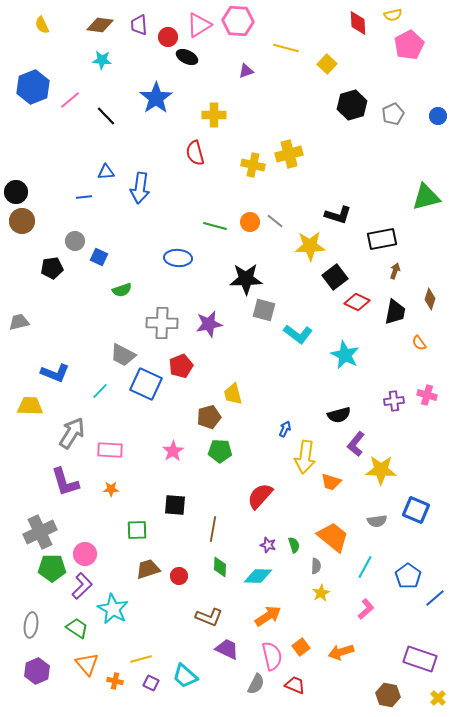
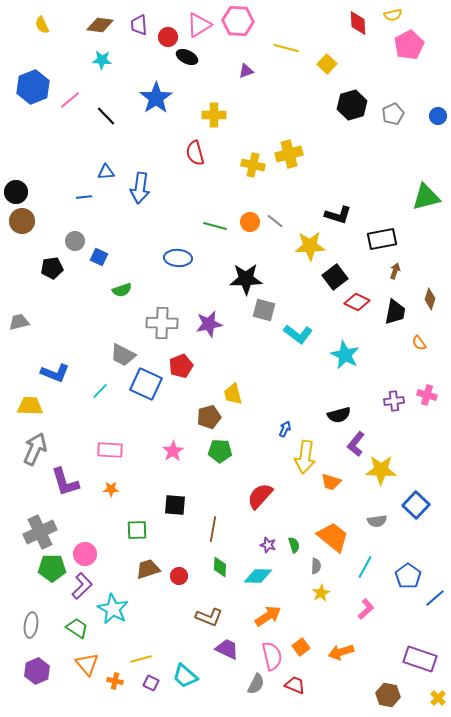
gray arrow at (72, 433): moved 37 px left, 16 px down; rotated 8 degrees counterclockwise
blue square at (416, 510): moved 5 px up; rotated 20 degrees clockwise
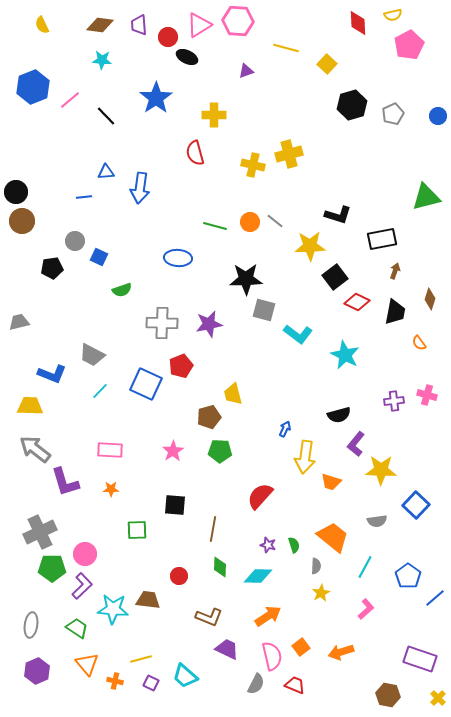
gray trapezoid at (123, 355): moved 31 px left
blue L-shape at (55, 373): moved 3 px left, 1 px down
gray arrow at (35, 449): rotated 76 degrees counterclockwise
brown trapezoid at (148, 569): moved 31 px down; rotated 25 degrees clockwise
cyan star at (113, 609): rotated 24 degrees counterclockwise
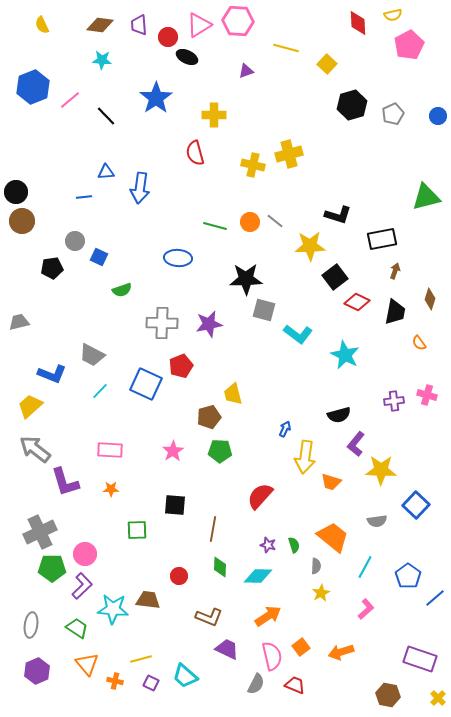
yellow trapezoid at (30, 406): rotated 44 degrees counterclockwise
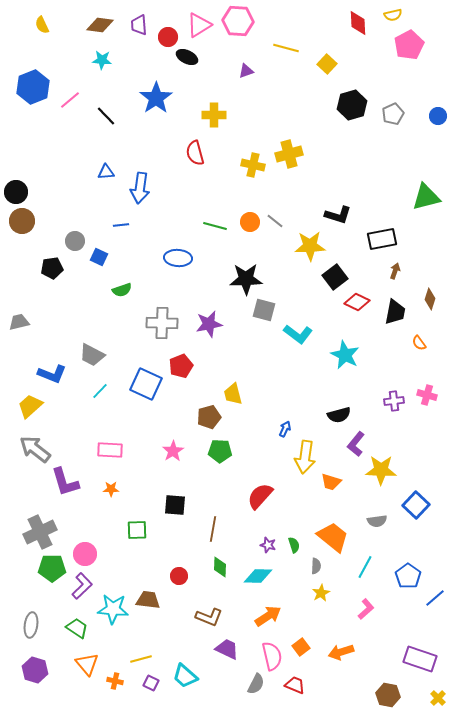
blue line at (84, 197): moved 37 px right, 28 px down
purple hexagon at (37, 671): moved 2 px left, 1 px up; rotated 20 degrees counterclockwise
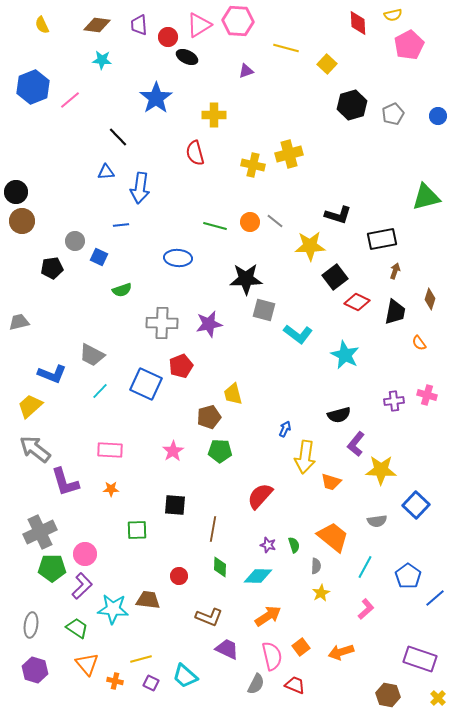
brown diamond at (100, 25): moved 3 px left
black line at (106, 116): moved 12 px right, 21 px down
